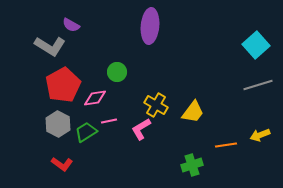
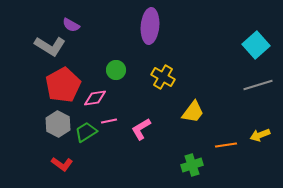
green circle: moved 1 px left, 2 px up
yellow cross: moved 7 px right, 28 px up
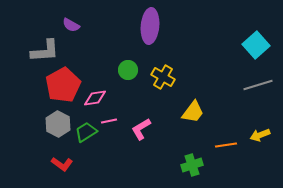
gray L-shape: moved 5 px left, 5 px down; rotated 36 degrees counterclockwise
green circle: moved 12 px right
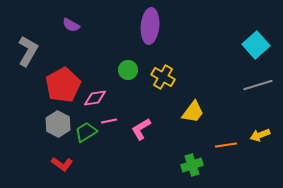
gray L-shape: moved 17 px left; rotated 56 degrees counterclockwise
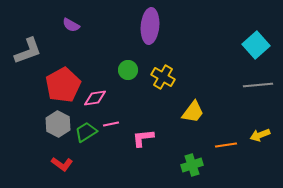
gray L-shape: rotated 40 degrees clockwise
gray line: rotated 12 degrees clockwise
pink line: moved 2 px right, 3 px down
pink L-shape: moved 2 px right, 9 px down; rotated 25 degrees clockwise
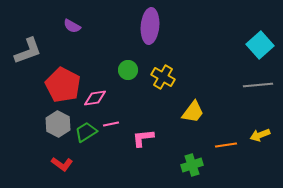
purple semicircle: moved 1 px right, 1 px down
cyan square: moved 4 px right
red pentagon: rotated 16 degrees counterclockwise
